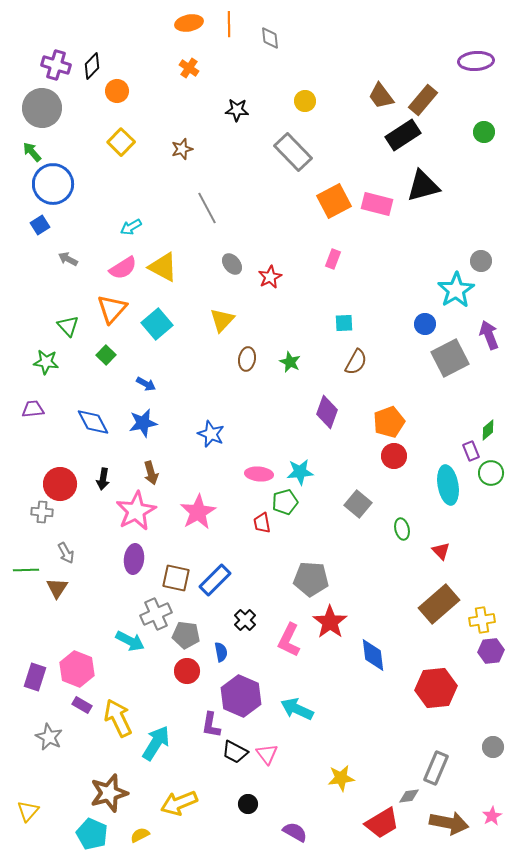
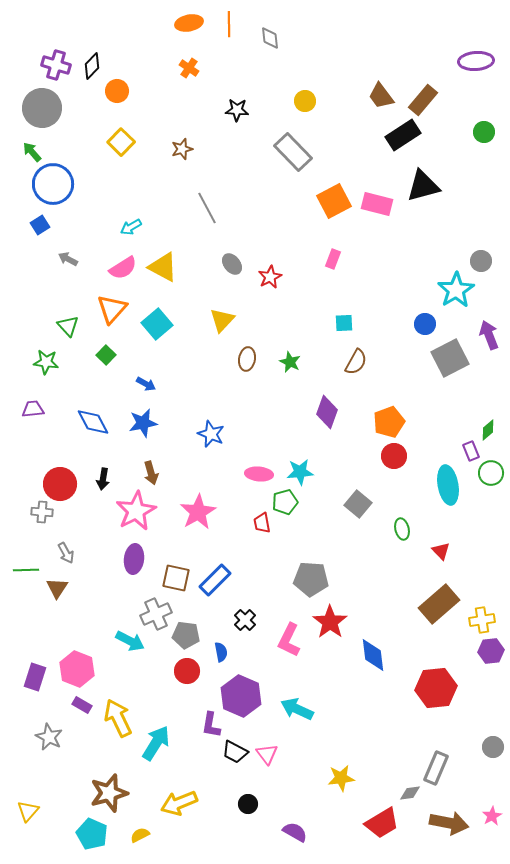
gray diamond at (409, 796): moved 1 px right, 3 px up
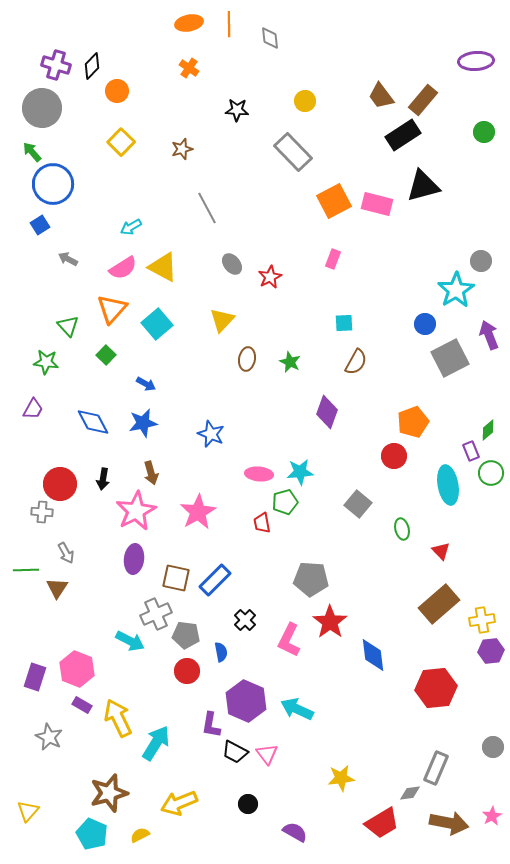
purple trapezoid at (33, 409): rotated 125 degrees clockwise
orange pentagon at (389, 422): moved 24 px right
purple hexagon at (241, 696): moved 5 px right, 5 px down
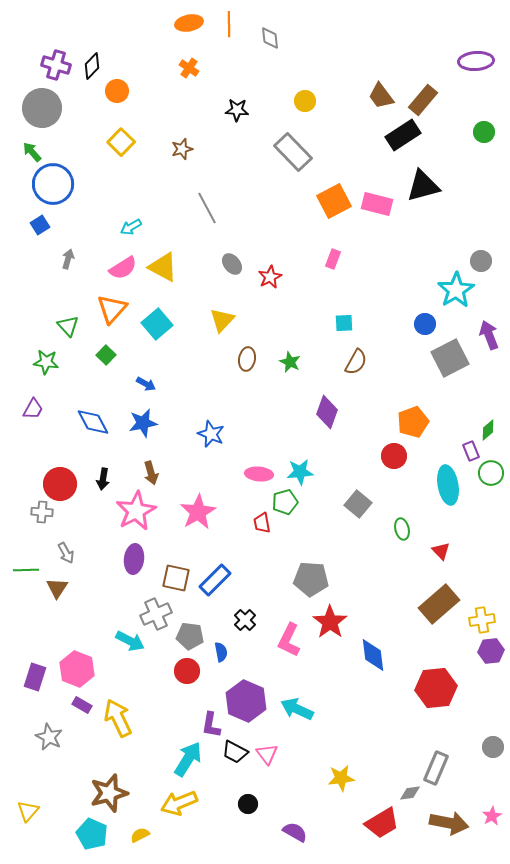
gray arrow at (68, 259): rotated 78 degrees clockwise
gray pentagon at (186, 635): moved 4 px right, 1 px down
cyan arrow at (156, 743): moved 32 px right, 16 px down
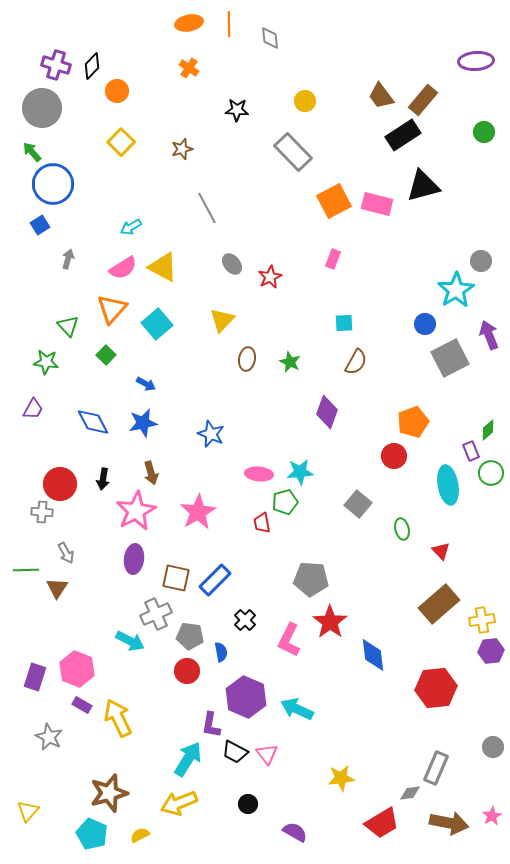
purple hexagon at (246, 701): moved 4 px up
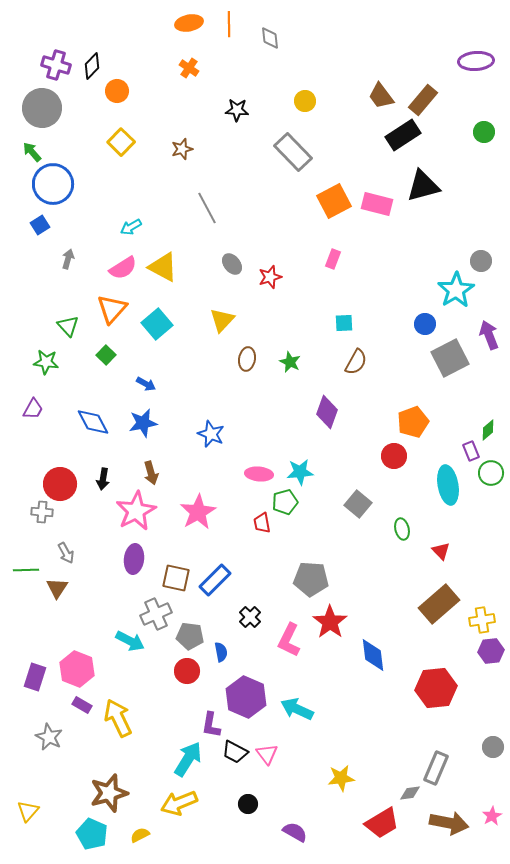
red star at (270, 277): rotated 10 degrees clockwise
black cross at (245, 620): moved 5 px right, 3 px up
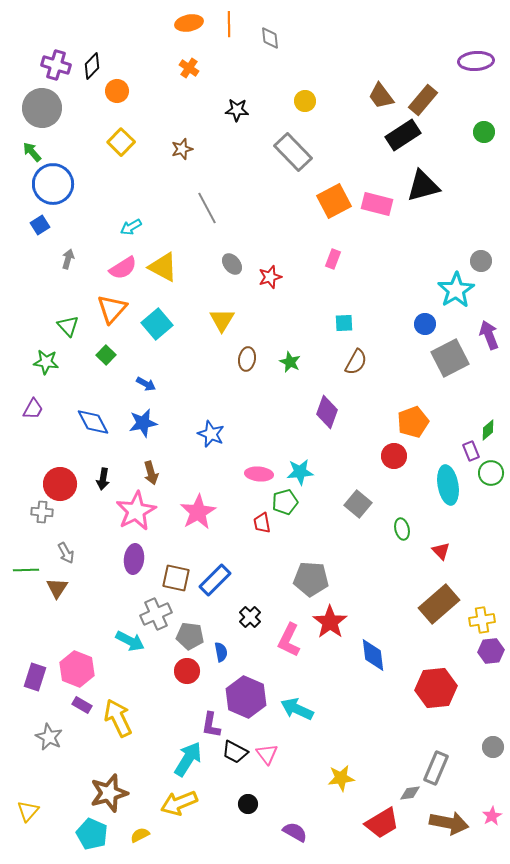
yellow triangle at (222, 320): rotated 12 degrees counterclockwise
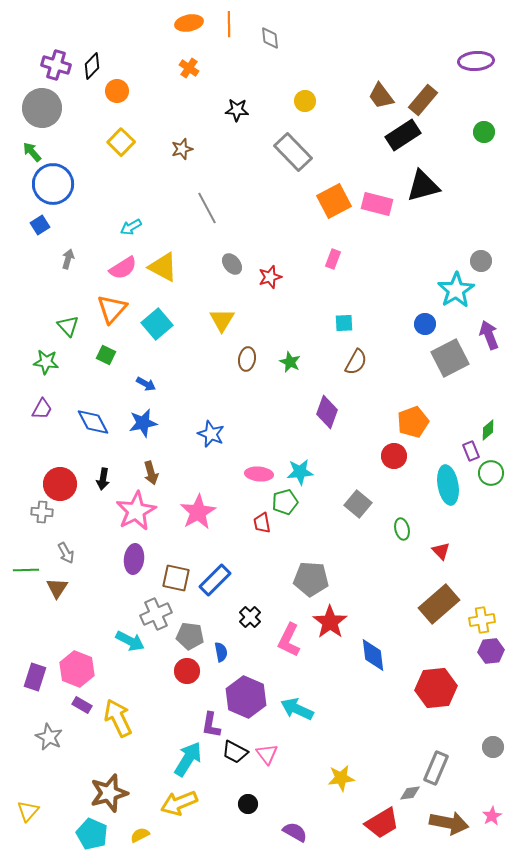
green square at (106, 355): rotated 18 degrees counterclockwise
purple trapezoid at (33, 409): moved 9 px right
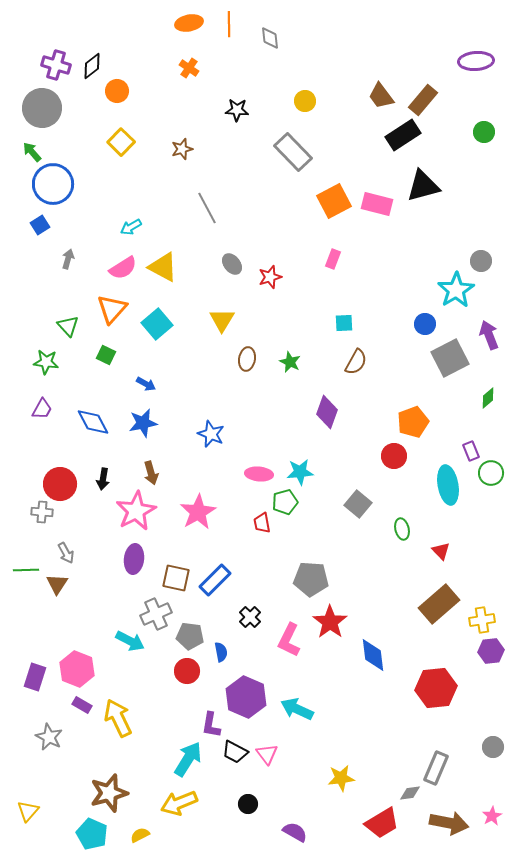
black diamond at (92, 66): rotated 8 degrees clockwise
green diamond at (488, 430): moved 32 px up
brown triangle at (57, 588): moved 4 px up
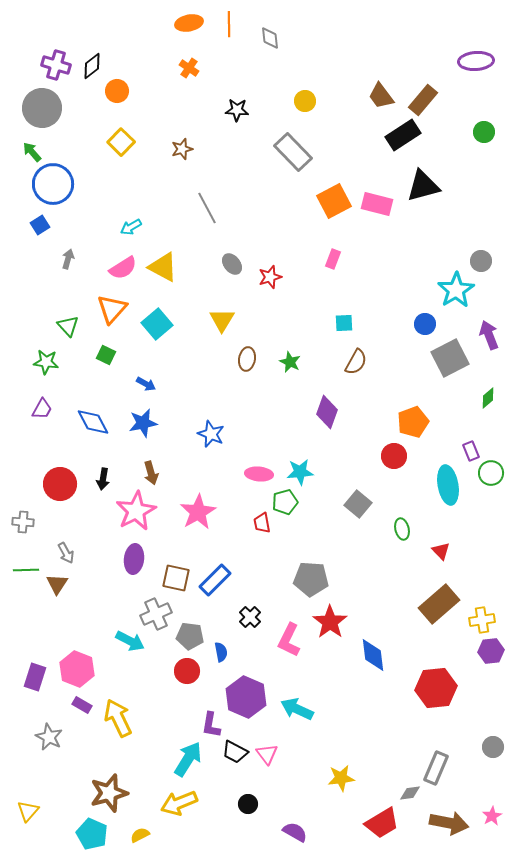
gray cross at (42, 512): moved 19 px left, 10 px down
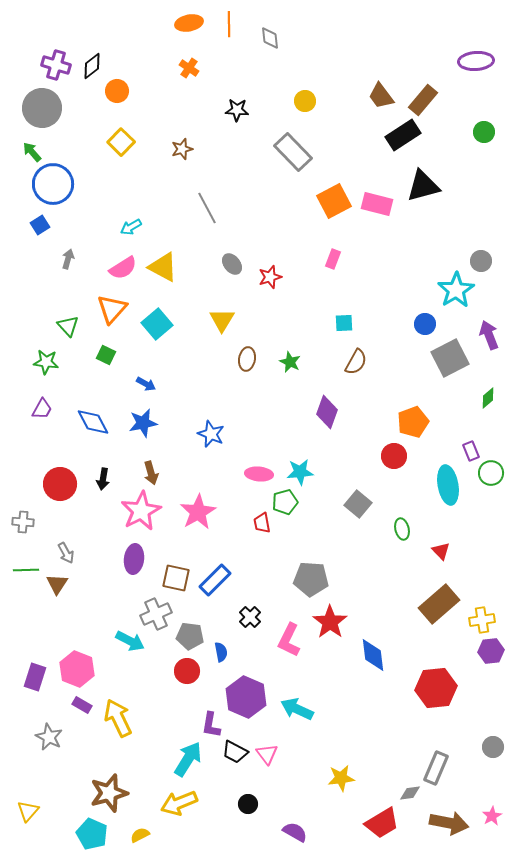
pink star at (136, 511): moved 5 px right
